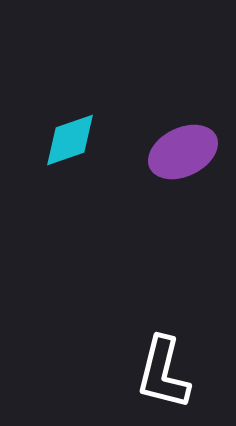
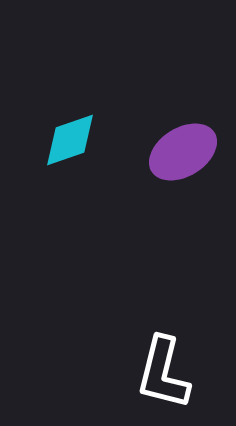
purple ellipse: rotated 6 degrees counterclockwise
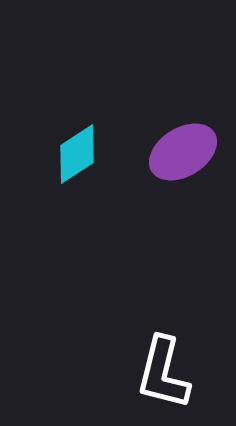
cyan diamond: moved 7 px right, 14 px down; rotated 14 degrees counterclockwise
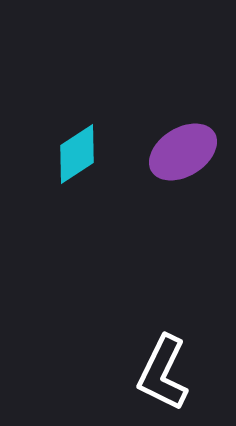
white L-shape: rotated 12 degrees clockwise
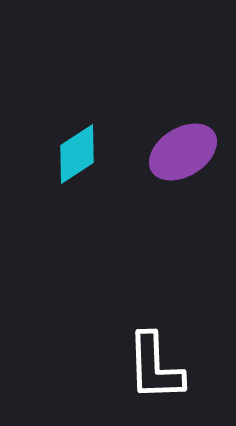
white L-shape: moved 8 px left, 6 px up; rotated 28 degrees counterclockwise
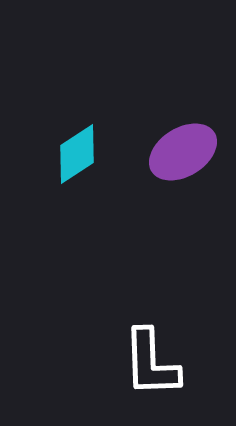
white L-shape: moved 4 px left, 4 px up
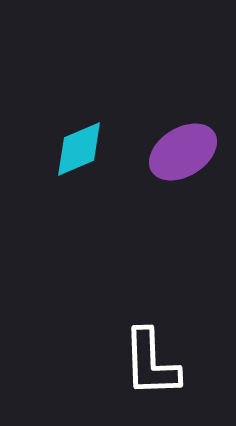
cyan diamond: moved 2 px right, 5 px up; rotated 10 degrees clockwise
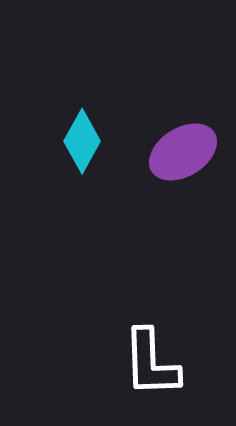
cyan diamond: moved 3 px right, 8 px up; rotated 38 degrees counterclockwise
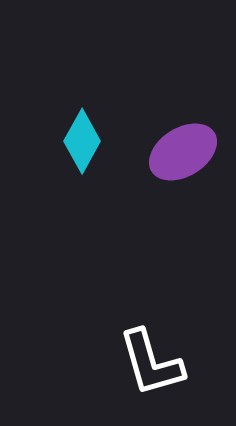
white L-shape: rotated 14 degrees counterclockwise
